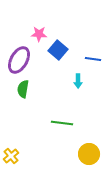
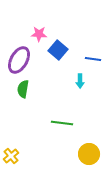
cyan arrow: moved 2 px right
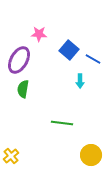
blue square: moved 11 px right
blue line: rotated 21 degrees clockwise
yellow circle: moved 2 px right, 1 px down
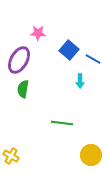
pink star: moved 1 px left, 1 px up
yellow cross: rotated 21 degrees counterclockwise
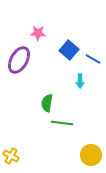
green semicircle: moved 24 px right, 14 px down
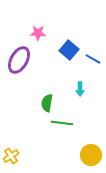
cyan arrow: moved 8 px down
yellow cross: rotated 28 degrees clockwise
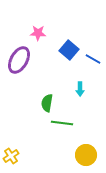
yellow circle: moved 5 px left
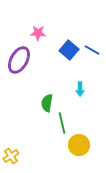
blue line: moved 1 px left, 9 px up
green line: rotated 70 degrees clockwise
yellow circle: moved 7 px left, 10 px up
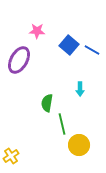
pink star: moved 1 px left, 2 px up
blue square: moved 5 px up
green line: moved 1 px down
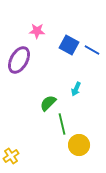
blue square: rotated 12 degrees counterclockwise
cyan arrow: moved 4 px left; rotated 24 degrees clockwise
green semicircle: moved 1 px right; rotated 36 degrees clockwise
